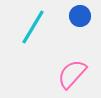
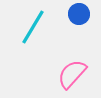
blue circle: moved 1 px left, 2 px up
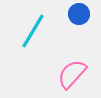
cyan line: moved 4 px down
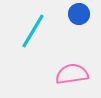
pink semicircle: rotated 40 degrees clockwise
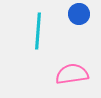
cyan line: moved 5 px right; rotated 27 degrees counterclockwise
